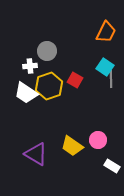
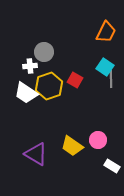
gray circle: moved 3 px left, 1 px down
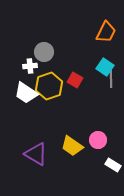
white rectangle: moved 1 px right, 1 px up
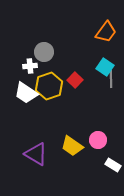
orange trapezoid: rotated 10 degrees clockwise
red square: rotated 14 degrees clockwise
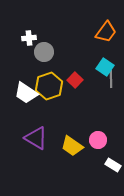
white cross: moved 1 px left, 28 px up
purple triangle: moved 16 px up
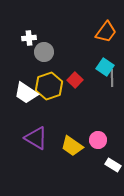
gray line: moved 1 px right, 1 px up
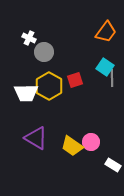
white cross: rotated 32 degrees clockwise
red square: rotated 28 degrees clockwise
yellow hexagon: rotated 12 degrees counterclockwise
white trapezoid: rotated 35 degrees counterclockwise
pink circle: moved 7 px left, 2 px down
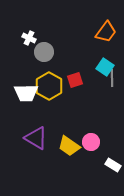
yellow trapezoid: moved 3 px left
